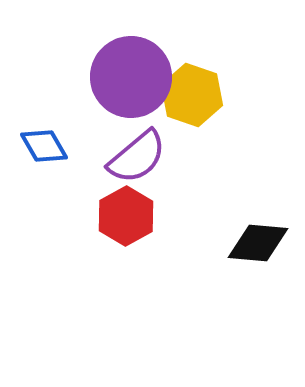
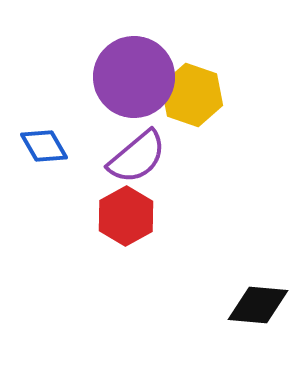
purple circle: moved 3 px right
black diamond: moved 62 px down
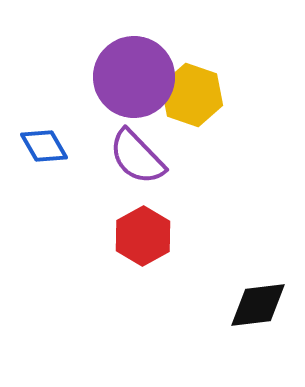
purple semicircle: rotated 86 degrees clockwise
red hexagon: moved 17 px right, 20 px down
black diamond: rotated 12 degrees counterclockwise
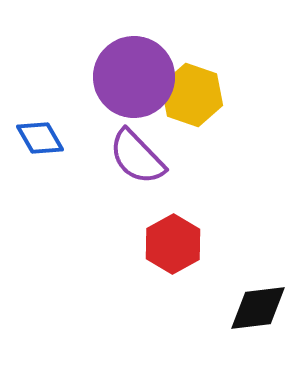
blue diamond: moved 4 px left, 8 px up
red hexagon: moved 30 px right, 8 px down
black diamond: moved 3 px down
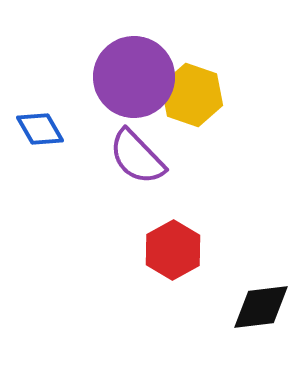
blue diamond: moved 9 px up
red hexagon: moved 6 px down
black diamond: moved 3 px right, 1 px up
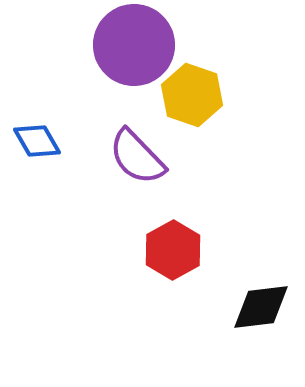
purple circle: moved 32 px up
blue diamond: moved 3 px left, 12 px down
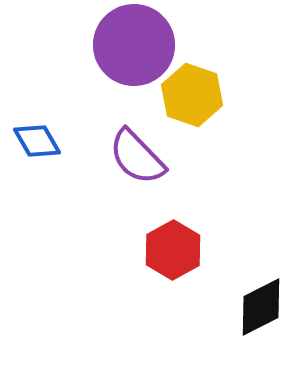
black diamond: rotated 20 degrees counterclockwise
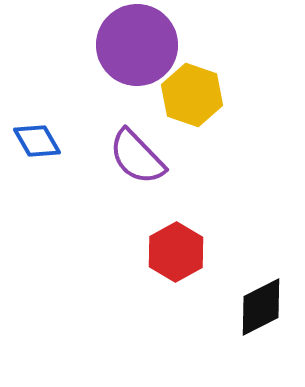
purple circle: moved 3 px right
red hexagon: moved 3 px right, 2 px down
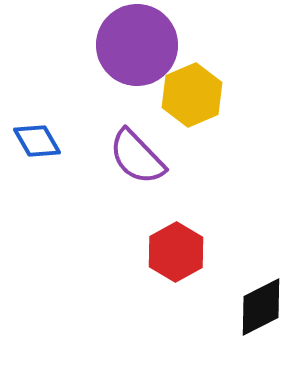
yellow hexagon: rotated 18 degrees clockwise
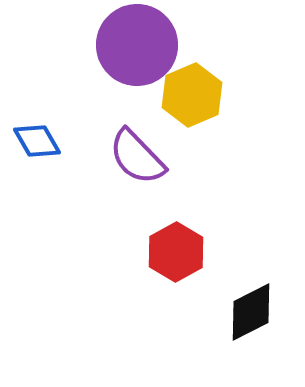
black diamond: moved 10 px left, 5 px down
